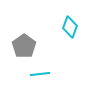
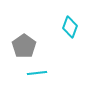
cyan line: moved 3 px left, 1 px up
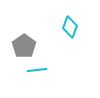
cyan line: moved 3 px up
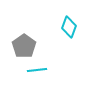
cyan diamond: moved 1 px left
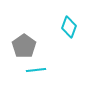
cyan line: moved 1 px left
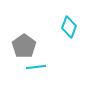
cyan line: moved 3 px up
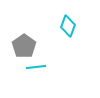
cyan diamond: moved 1 px left, 1 px up
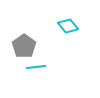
cyan diamond: rotated 60 degrees counterclockwise
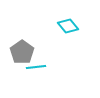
gray pentagon: moved 2 px left, 6 px down
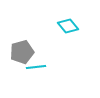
gray pentagon: rotated 20 degrees clockwise
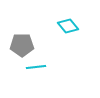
gray pentagon: moved 7 px up; rotated 15 degrees clockwise
